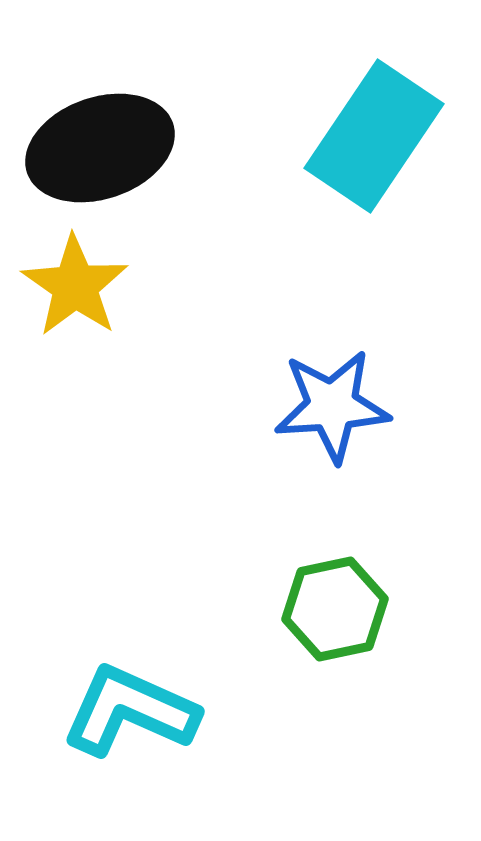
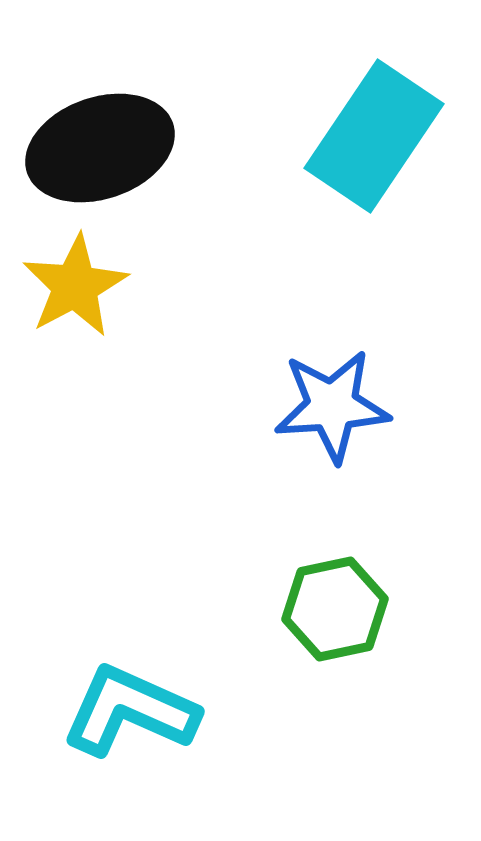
yellow star: rotated 9 degrees clockwise
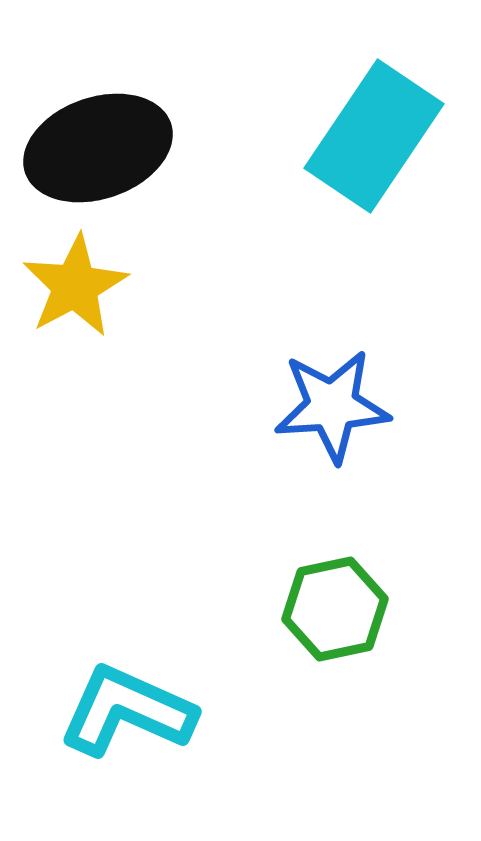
black ellipse: moved 2 px left
cyan L-shape: moved 3 px left
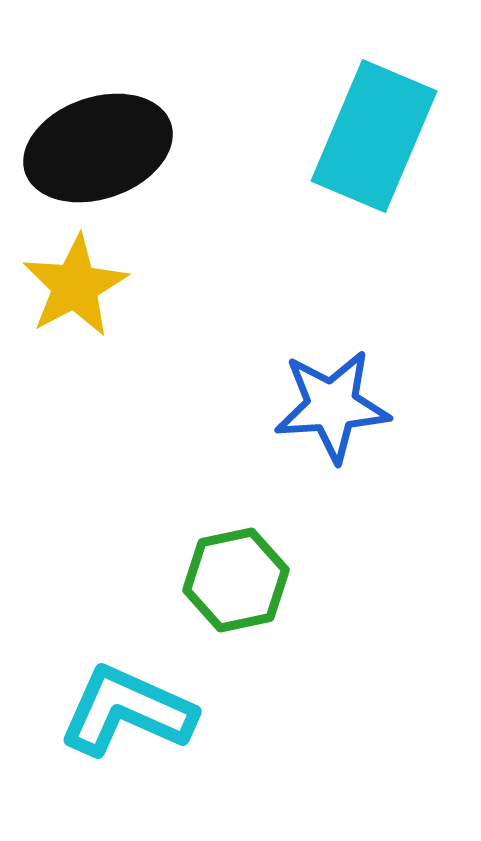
cyan rectangle: rotated 11 degrees counterclockwise
green hexagon: moved 99 px left, 29 px up
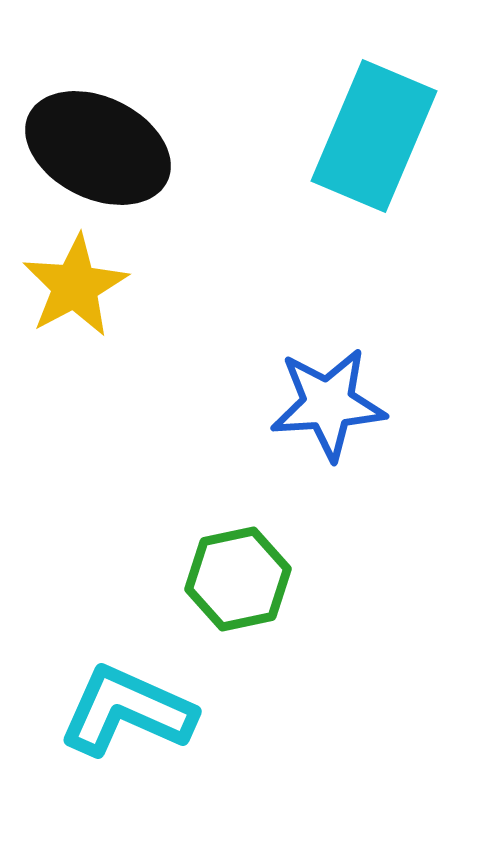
black ellipse: rotated 45 degrees clockwise
blue star: moved 4 px left, 2 px up
green hexagon: moved 2 px right, 1 px up
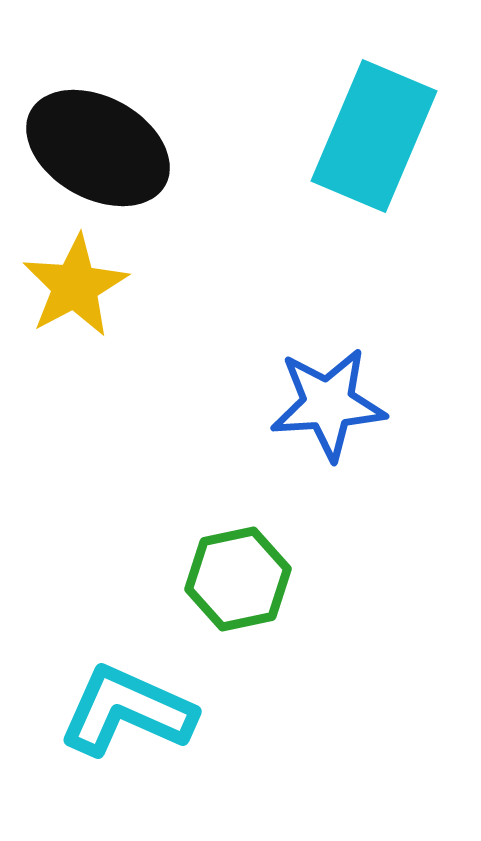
black ellipse: rotated 3 degrees clockwise
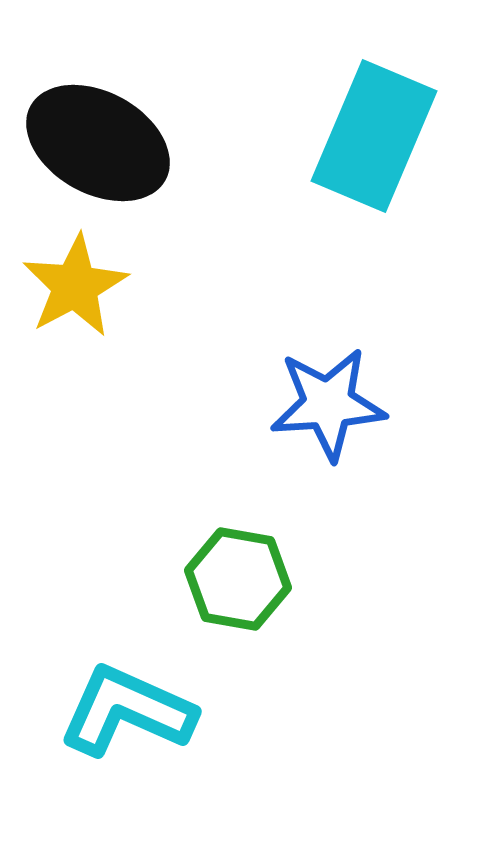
black ellipse: moved 5 px up
green hexagon: rotated 22 degrees clockwise
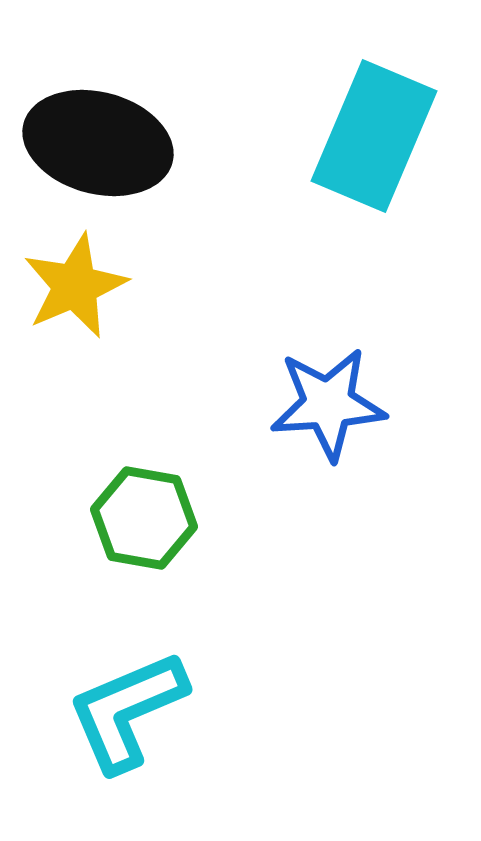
black ellipse: rotated 14 degrees counterclockwise
yellow star: rotated 5 degrees clockwise
green hexagon: moved 94 px left, 61 px up
cyan L-shape: rotated 47 degrees counterclockwise
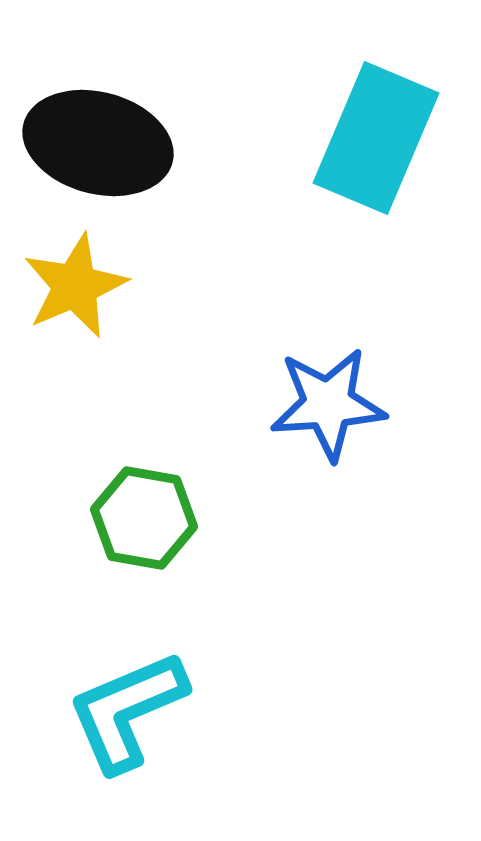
cyan rectangle: moved 2 px right, 2 px down
